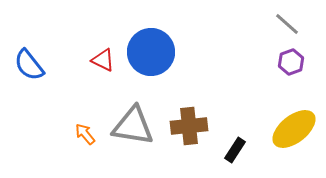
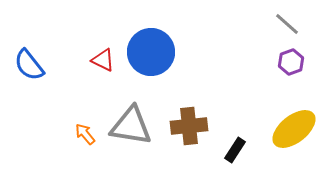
gray triangle: moved 2 px left
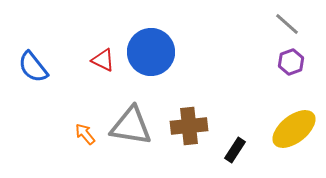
blue semicircle: moved 4 px right, 2 px down
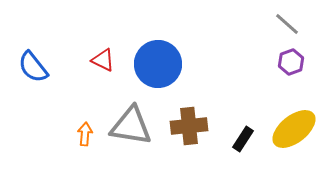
blue circle: moved 7 px right, 12 px down
orange arrow: rotated 45 degrees clockwise
black rectangle: moved 8 px right, 11 px up
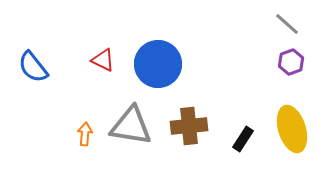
yellow ellipse: moved 2 px left; rotated 69 degrees counterclockwise
